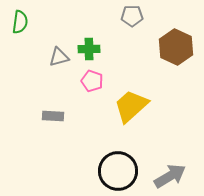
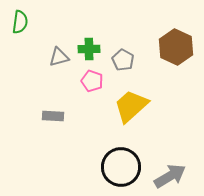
gray pentagon: moved 9 px left, 44 px down; rotated 30 degrees clockwise
black circle: moved 3 px right, 4 px up
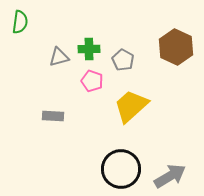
black circle: moved 2 px down
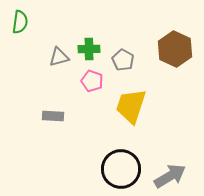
brown hexagon: moved 1 px left, 2 px down
yellow trapezoid: rotated 30 degrees counterclockwise
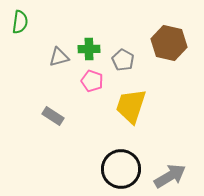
brown hexagon: moved 6 px left, 6 px up; rotated 12 degrees counterclockwise
gray rectangle: rotated 30 degrees clockwise
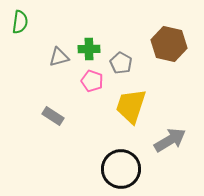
brown hexagon: moved 1 px down
gray pentagon: moved 2 px left, 3 px down
gray arrow: moved 36 px up
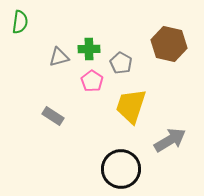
pink pentagon: rotated 15 degrees clockwise
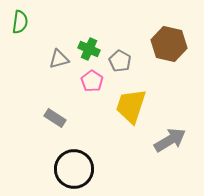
green cross: rotated 25 degrees clockwise
gray triangle: moved 2 px down
gray pentagon: moved 1 px left, 2 px up
gray rectangle: moved 2 px right, 2 px down
black circle: moved 47 px left
